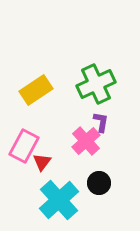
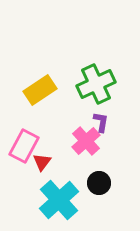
yellow rectangle: moved 4 px right
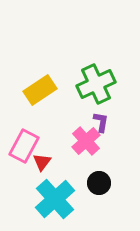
cyan cross: moved 4 px left, 1 px up
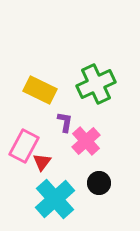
yellow rectangle: rotated 60 degrees clockwise
purple L-shape: moved 36 px left
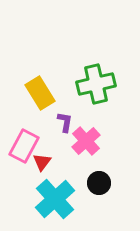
green cross: rotated 12 degrees clockwise
yellow rectangle: moved 3 px down; rotated 32 degrees clockwise
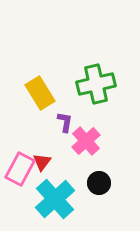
pink rectangle: moved 4 px left, 23 px down
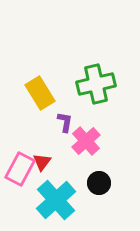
cyan cross: moved 1 px right, 1 px down
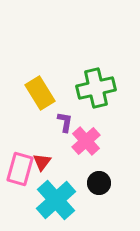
green cross: moved 4 px down
pink rectangle: rotated 12 degrees counterclockwise
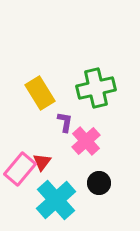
pink rectangle: rotated 24 degrees clockwise
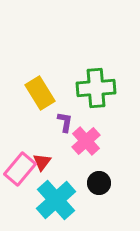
green cross: rotated 9 degrees clockwise
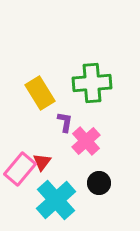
green cross: moved 4 px left, 5 px up
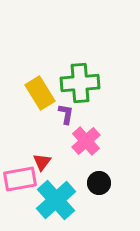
green cross: moved 12 px left
purple L-shape: moved 1 px right, 8 px up
pink rectangle: moved 10 px down; rotated 40 degrees clockwise
